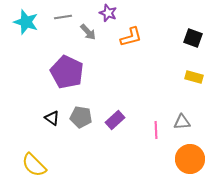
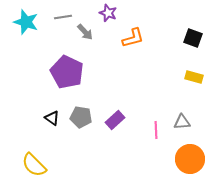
gray arrow: moved 3 px left
orange L-shape: moved 2 px right, 1 px down
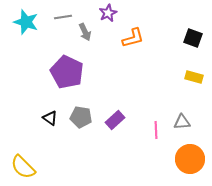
purple star: rotated 24 degrees clockwise
gray arrow: rotated 18 degrees clockwise
black triangle: moved 2 px left
yellow semicircle: moved 11 px left, 2 px down
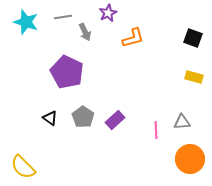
gray pentagon: moved 2 px right; rotated 25 degrees clockwise
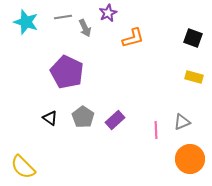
gray arrow: moved 4 px up
gray triangle: rotated 18 degrees counterclockwise
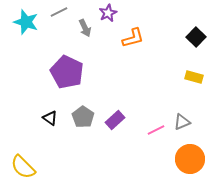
gray line: moved 4 px left, 5 px up; rotated 18 degrees counterclockwise
black square: moved 3 px right, 1 px up; rotated 24 degrees clockwise
pink line: rotated 66 degrees clockwise
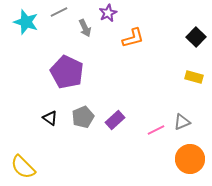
gray pentagon: rotated 15 degrees clockwise
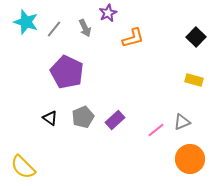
gray line: moved 5 px left, 17 px down; rotated 24 degrees counterclockwise
yellow rectangle: moved 3 px down
pink line: rotated 12 degrees counterclockwise
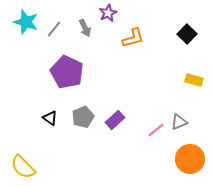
black square: moved 9 px left, 3 px up
gray triangle: moved 3 px left
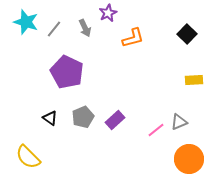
yellow rectangle: rotated 18 degrees counterclockwise
orange circle: moved 1 px left
yellow semicircle: moved 5 px right, 10 px up
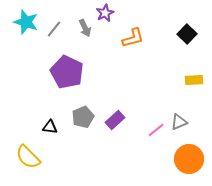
purple star: moved 3 px left
black triangle: moved 9 px down; rotated 28 degrees counterclockwise
